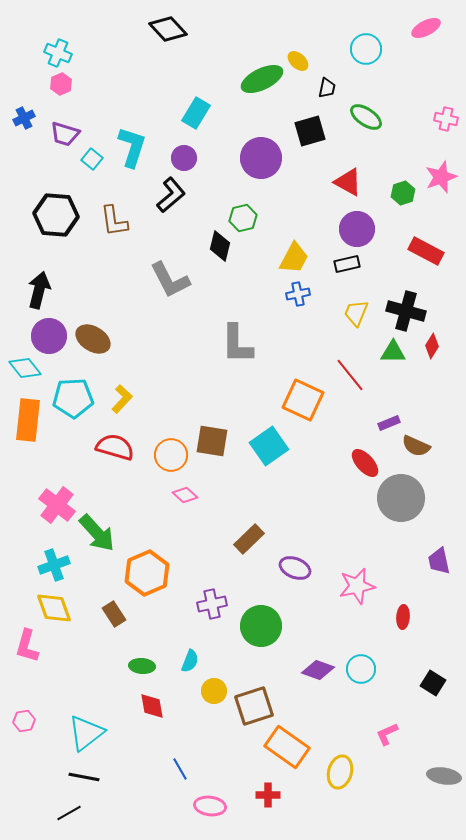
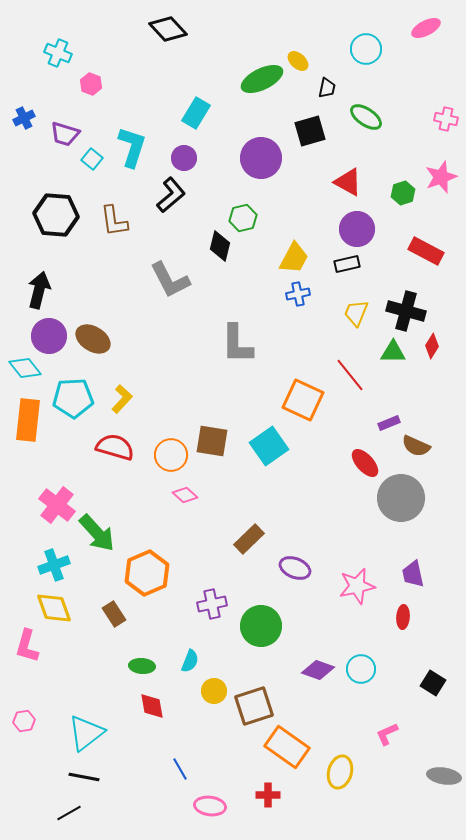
pink hexagon at (61, 84): moved 30 px right; rotated 15 degrees counterclockwise
purple trapezoid at (439, 561): moved 26 px left, 13 px down
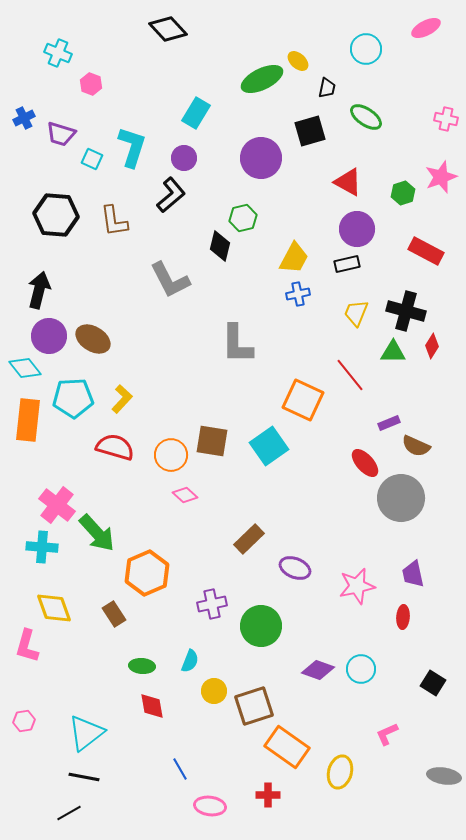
purple trapezoid at (65, 134): moved 4 px left
cyan square at (92, 159): rotated 15 degrees counterclockwise
cyan cross at (54, 565): moved 12 px left, 18 px up; rotated 24 degrees clockwise
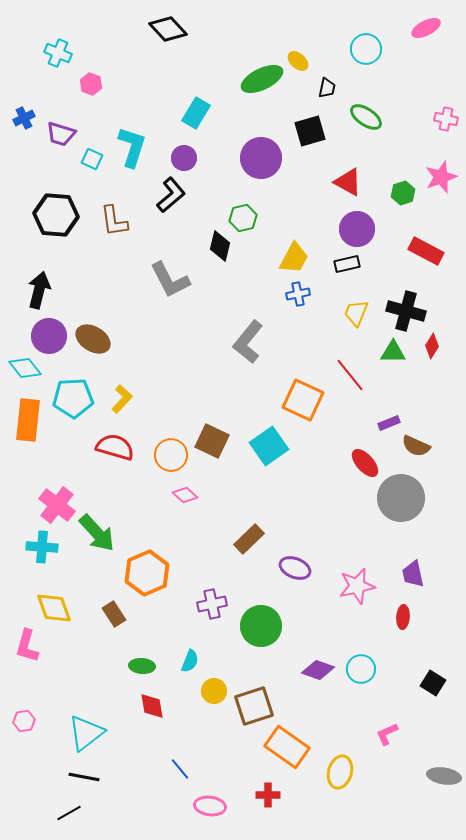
gray L-shape at (237, 344): moved 11 px right, 2 px up; rotated 39 degrees clockwise
brown square at (212, 441): rotated 16 degrees clockwise
blue line at (180, 769): rotated 10 degrees counterclockwise
